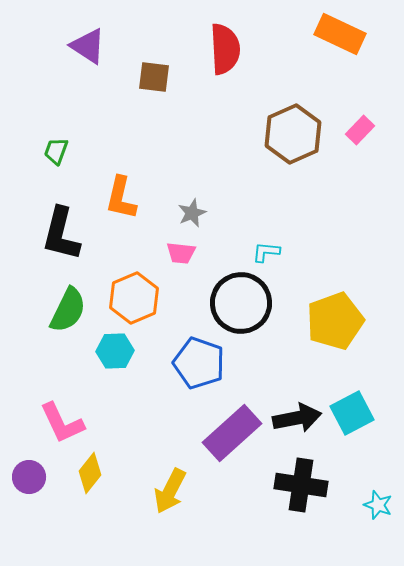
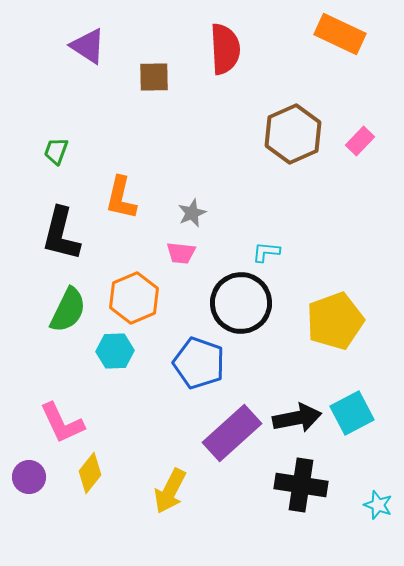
brown square: rotated 8 degrees counterclockwise
pink rectangle: moved 11 px down
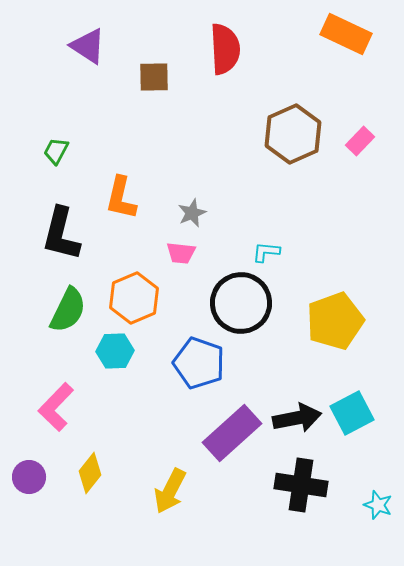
orange rectangle: moved 6 px right
green trapezoid: rotated 8 degrees clockwise
pink L-shape: moved 6 px left, 16 px up; rotated 69 degrees clockwise
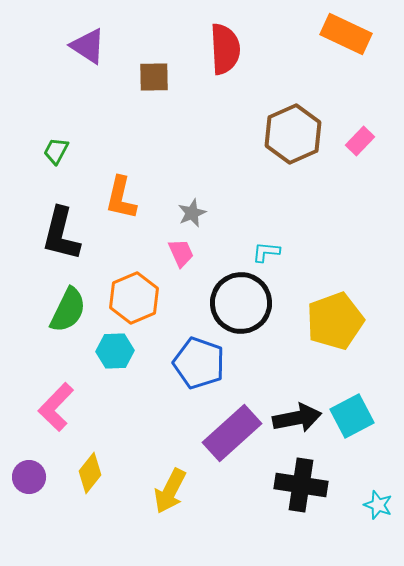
pink trapezoid: rotated 120 degrees counterclockwise
cyan square: moved 3 px down
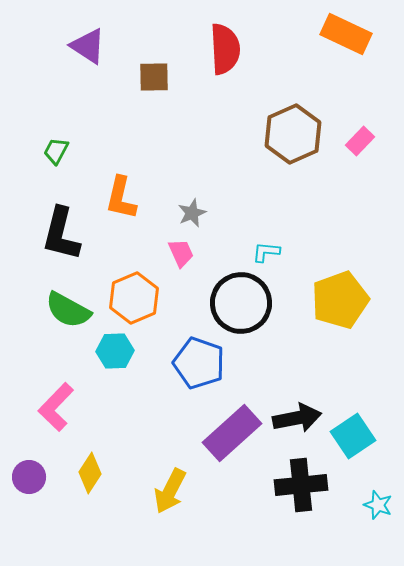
green semicircle: rotated 93 degrees clockwise
yellow pentagon: moved 5 px right, 21 px up
cyan square: moved 1 px right, 20 px down; rotated 6 degrees counterclockwise
yellow diamond: rotated 6 degrees counterclockwise
black cross: rotated 15 degrees counterclockwise
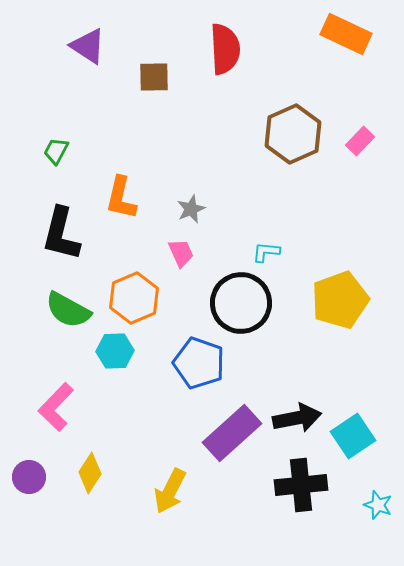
gray star: moved 1 px left, 4 px up
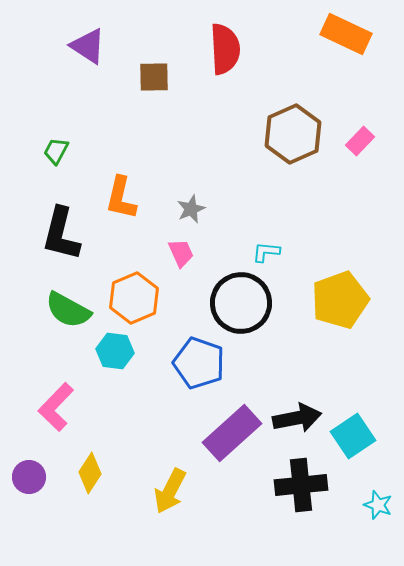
cyan hexagon: rotated 9 degrees clockwise
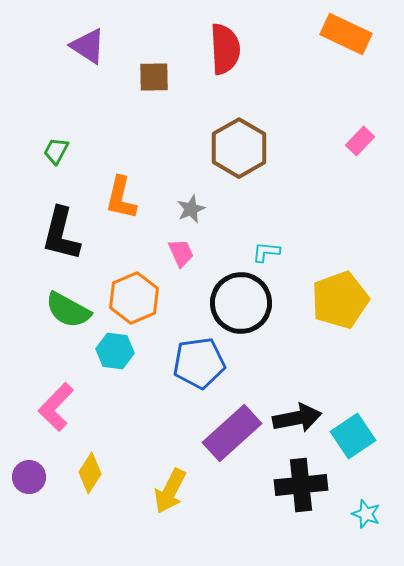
brown hexagon: moved 54 px left, 14 px down; rotated 6 degrees counterclockwise
blue pentagon: rotated 27 degrees counterclockwise
cyan star: moved 12 px left, 9 px down
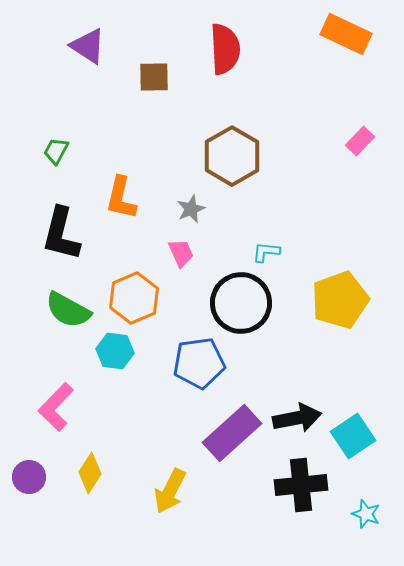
brown hexagon: moved 7 px left, 8 px down
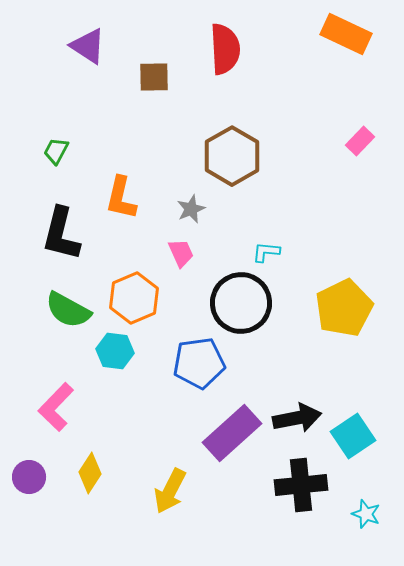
yellow pentagon: moved 4 px right, 8 px down; rotated 6 degrees counterclockwise
